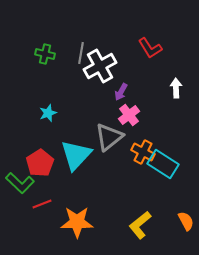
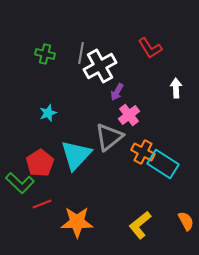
purple arrow: moved 4 px left
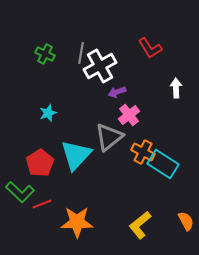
green cross: rotated 12 degrees clockwise
purple arrow: rotated 42 degrees clockwise
green L-shape: moved 9 px down
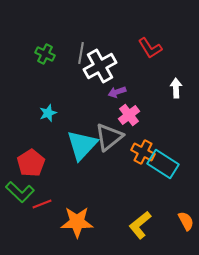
cyan triangle: moved 6 px right, 10 px up
red pentagon: moved 9 px left
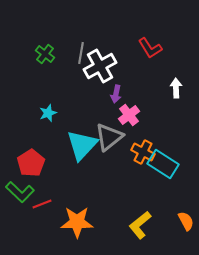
green cross: rotated 12 degrees clockwise
purple arrow: moved 1 px left, 2 px down; rotated 60 degrees counterclockwise
